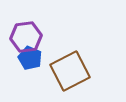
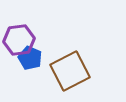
purple hexagon: moved 7 px left, 3 px down
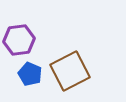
blue pentagon: moved 16 px down
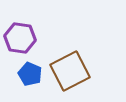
purple hexagon: moved 1 px right, 2 px up; rotated 16 degrees clockwise
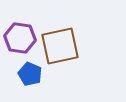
brown square: moved 10 px left, 25 px up; rotated 15 degrees clockwise
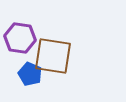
brown square: moved 7 px left, 10 px down; rotated 21 degrees clockwise
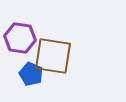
blue pentagon: moved 1 px right
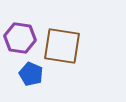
brown square: moved 9 px right, 10 px up
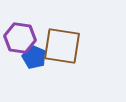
blue pentagon: moved 3 px right, 17 px up
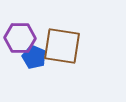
purple hexagon: rotated 8 degrees counterclockwise
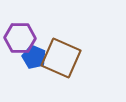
brown square: moved 1 px left, 12 px down; rotated 15 degrees clockwise
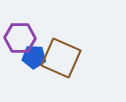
blue pentagon: rotated 20 degrees counterclockwise
